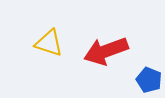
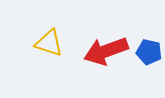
blue pentagon: moved 28 px up; rotated 10 degrees counterclockwise
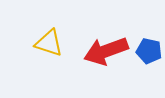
blue pentagon: moved 1 px up
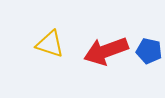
yellow triangle: moved 1 px right, 1 px down
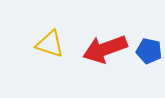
red arrow: moved 1 px left, 2 px up
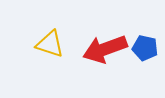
blue pentagon: moved 4 px left, 3 px up
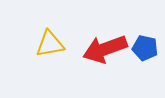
yellow triangle: rotated 28 degrees counterclockwise
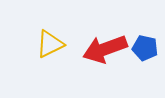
yellow triangle: rotated 16 degrees counterclockwise
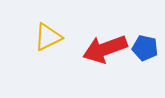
yellow triangle: moved 2 px left, 7 px up
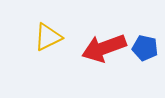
red arrow: moved 1 px left, 1 px up
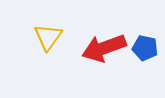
yellow triangle: rotated 28 degrees counterclockwise
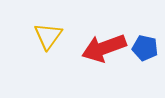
yellow triangle: moved 1 px up
